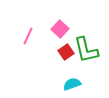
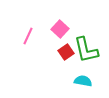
cyan semicircle: moved 11 px right, 3 px up; rotated 30 degrees clockwise
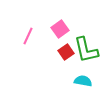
pink square: rotated 12 degrees clockwise
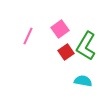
green L-shape: moved 4 px up; rotated 44 degrees clockwise
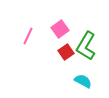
cyan semicircle: rotated 18 degrees clockwise
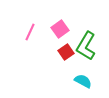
pink line: moved 2 px right, 4 px up
